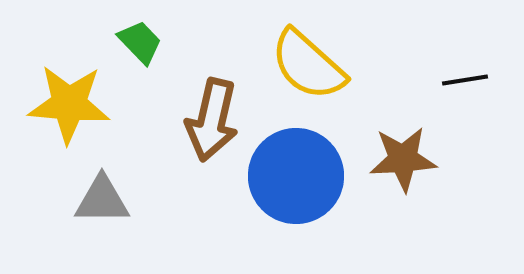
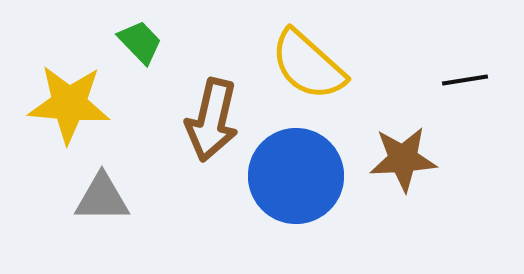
gray triangle: moved 2 px up
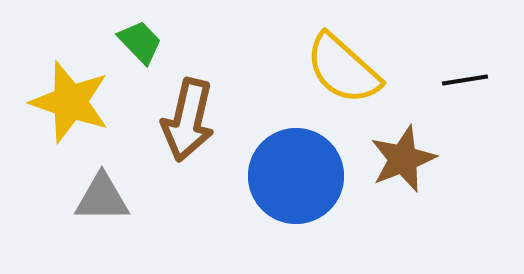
yellow semicircle: moved 35 px right, 4 px down
yellow star: moved 1 px right, 2 px up; rotated 14 degrees clockwise
brown arrow: moved 24 px left
brown star: rotated 18 degrees counterclockwise
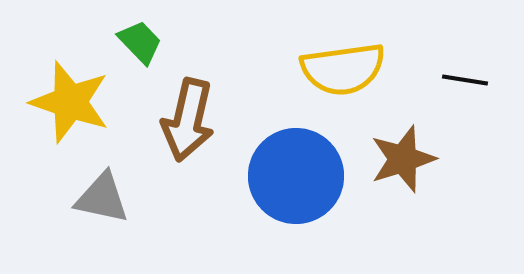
yellow semicircle: rotated 50 degrees counterclockwise
black line: rotated 18 degrees clockwise
brown star: rotated 4 degrees clockwise
gray triangle: rotated 12 degrees clockwise
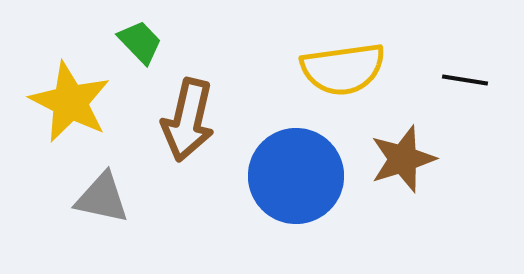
yellow star: rotated 8 degrees clockwise
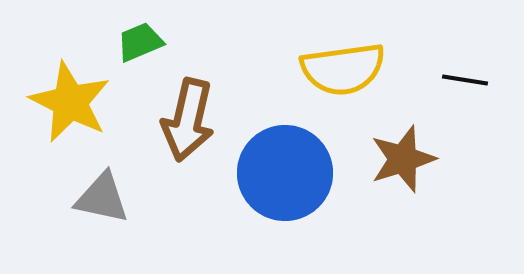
green trapezoid: rotated 69 degrees counterclockwise
blue circle: moved 11 px left, 3 px up
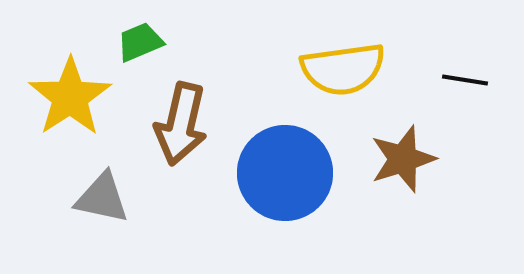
yellow star: moved 5 px up; rotated 12 degrees clockwise
brown arrow: moved 7 px left, 4 px down
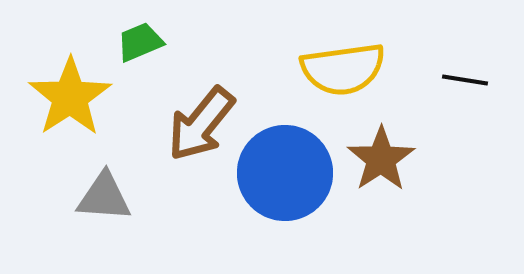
brown arrow: moved 20 px right; rotated 26 degrees clockwise
brown star: moved 22 px left; rotated 16 degrees counterclockwise
gray triangle: moved 2 px right, 1 px up; rotated 8 degrees counterclockwise
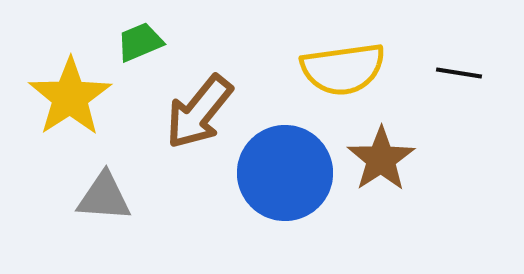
black line: moved 6 px left, 7 px up
brown arrow: moved 2 px left, 12 px up
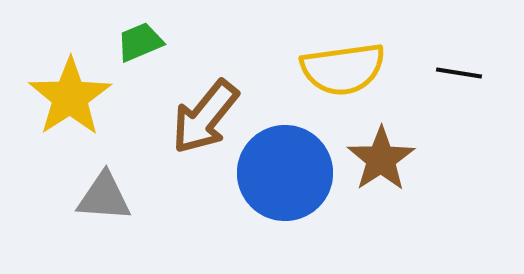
brown arrow: moved 6 px right, 5 px down
